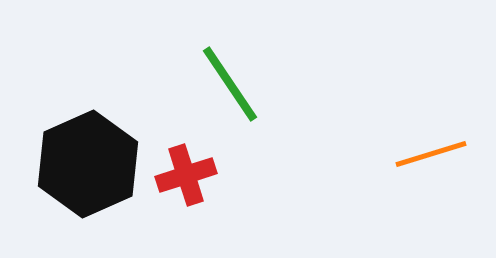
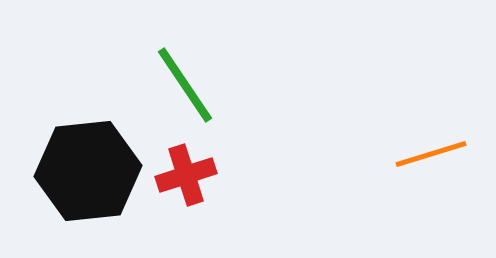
green line: moved 45 px left, 1 px down
black hexagon: moved 7 px down; rotated 18 degrees clockwise
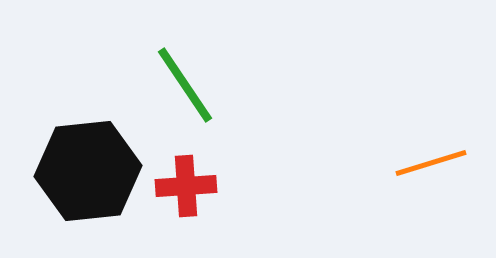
orange line: moved 9 px down
red cross: moved 11 px down; rotated 14 degrees clockwise
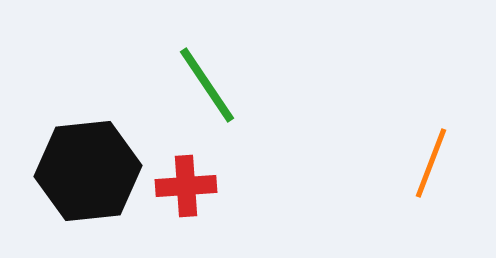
green line: moved 22 px right
orange line: rotated 52 degrees counterclockwise
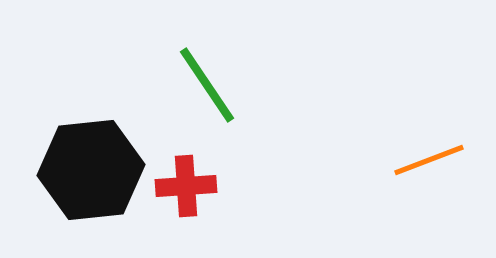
orange line: moved 2 px left, 3 px up; rotated 48 degrees clockwise
black hexagon: moved 3 px right, 1 px up
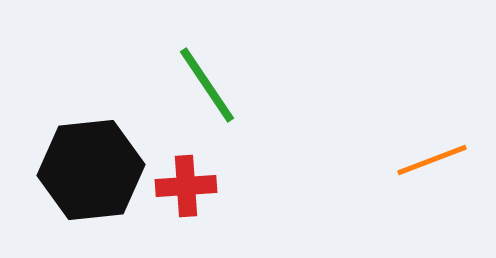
orange line: moved 3 px right
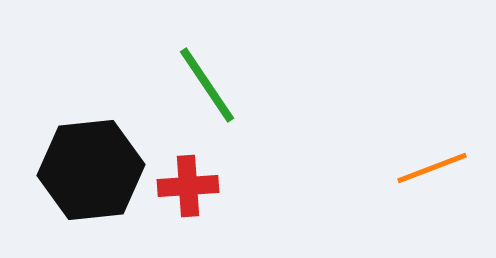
orange line: moved 8 px down
red cross: moved 2 px right
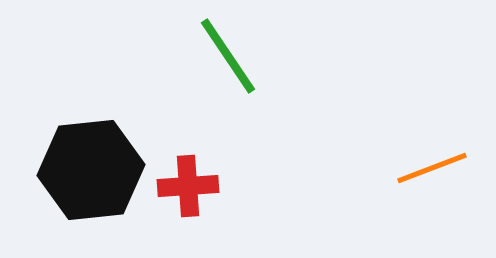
green line: moved 21 px right, 29 px up
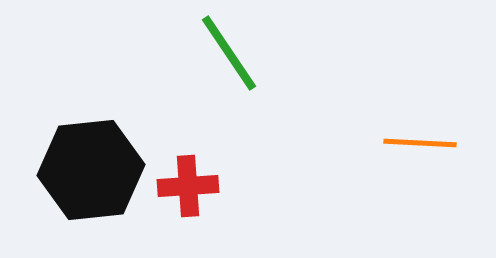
green line: moved 1 px right, 3 px up
orange line: moved 12 px left, 25 px up; rotated 24 degrees clockwise
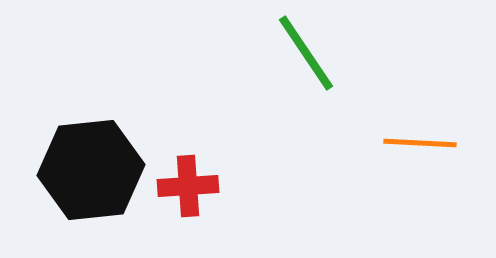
green line: moved 77 px right
